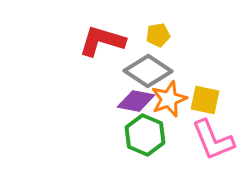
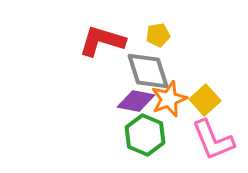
gray diamond: rotated 39 degrees clockwise
yellow square: rotated 36 degrees clockwise
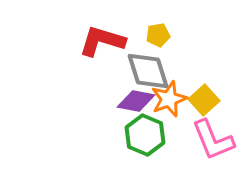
yellow square: moved 1 px left
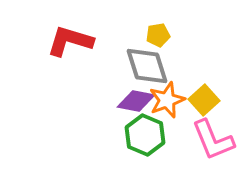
red L-shape: moved 32 px left
gray diamond: moved 1 px left, 5 px up
orange star: moved 2 px left, 1 px down
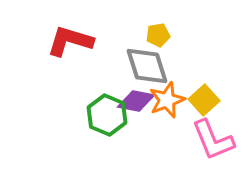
green hexagon: moved 38 px left, 20 px up
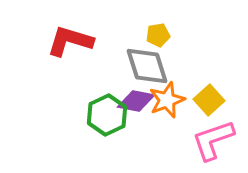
yellow square: moved 5 px right
green hexagon: rotated 12 degrees clockwise
pink L-shape: rotated 93 degrees clockwise
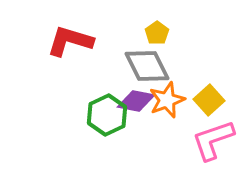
yellow pentagon: moved 1 px left, 2 px up; rotated 25 degrees counterclockwise
gray diamond: rotated 9 degrees counterclockwise
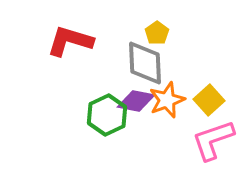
gray diamond: moved 2 px left, 3 px up; rotated 24 degrees clockwise
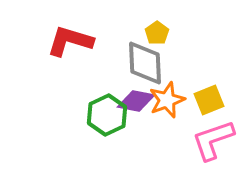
yellow square: rotated 20 degrees clockwise
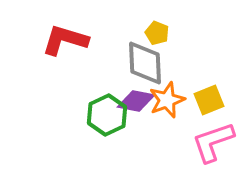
yellow pentagon: rotated 15 degrees counterclockwise
red L-shape: moved 5 px left, 1 px up
pink L-shape: moved 2 px down
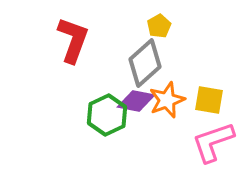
yellow pentagon: moved 2 px right, 7 px up; rotated 20 degrees clockwise
red L-shape: moved 8 px right; rotated 93 degrees clockwise
gray diamond: rotated 51 degrees clockwise
yellow square: rotated 32 degrees clockwise
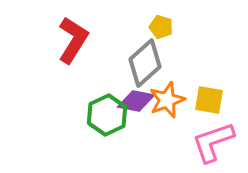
yellow pentagon: moved 2 px right, 1 px down; rotated 25 degrees counterclockwise
red L-shape: rotated 12 degrees clockwise
